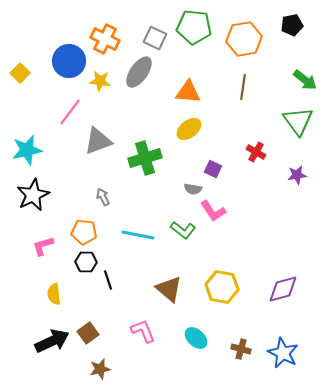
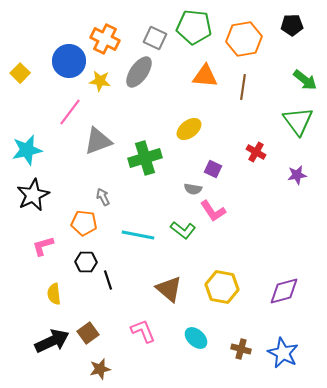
black pentagon at (292, 25): rotated 10 degrees clockwise
orange triangle at (188, 92): moved 17 px right, 16 px up
orange pentagon at (84, 232): moved 9 px up
purple diamond at (283, 289): moved 1 px right, 2 px down
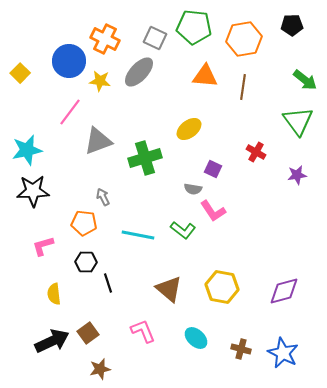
gray ellipse at (139, 72): rotated 8 degrees clockwise
black star at (33, 195): moved 4 px up; rotated 24 degrees clockwise
black line at (108, 280): moved 3 px down
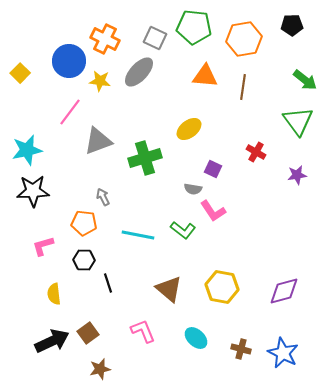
black hexagon at (86, 262): moved 2 px left, 2 px up
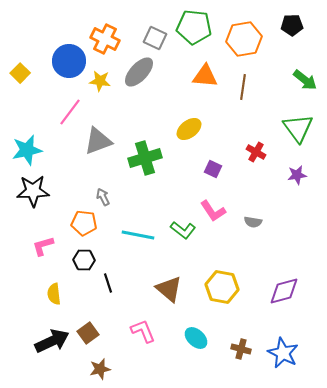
green triangle at (298, 121): moved 7 px down
gray semicircle at (193, 189): moved 60 px right, 33 px down
